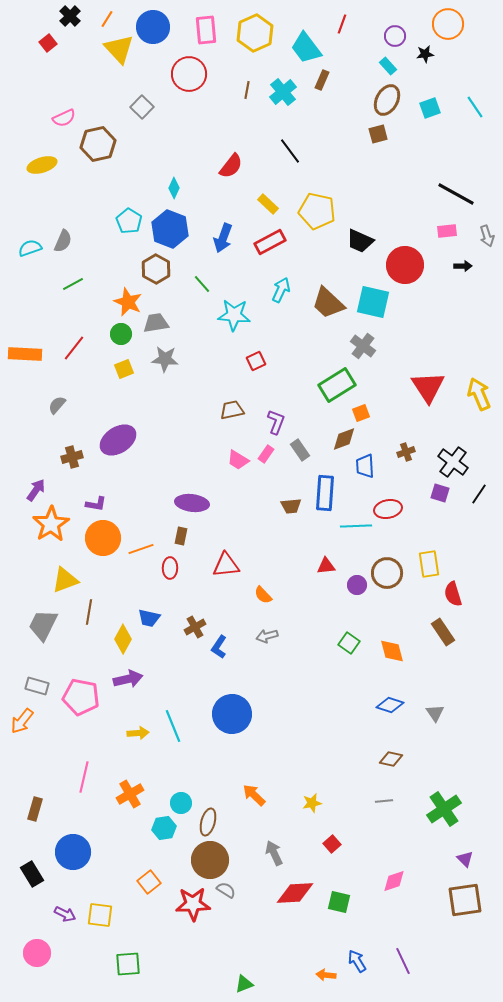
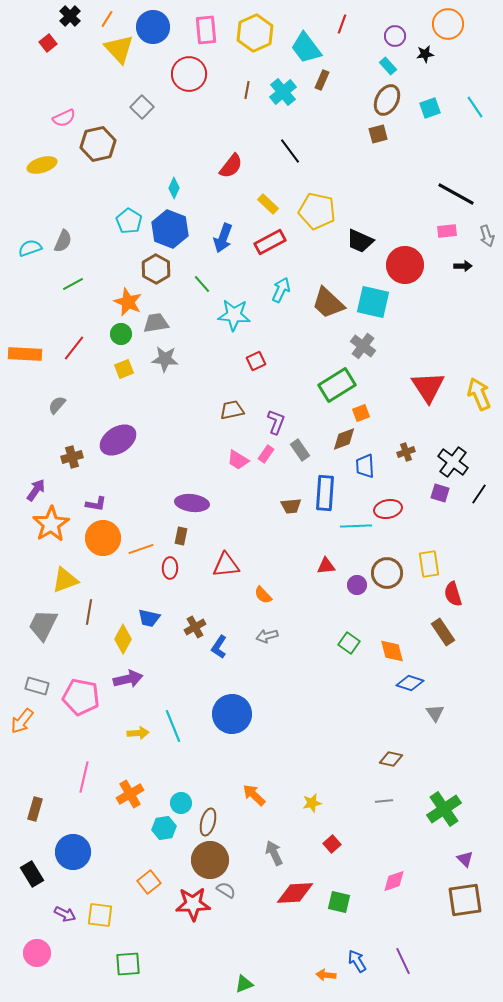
blue diamond at (390, 705): moved 20 px right, 22 px up
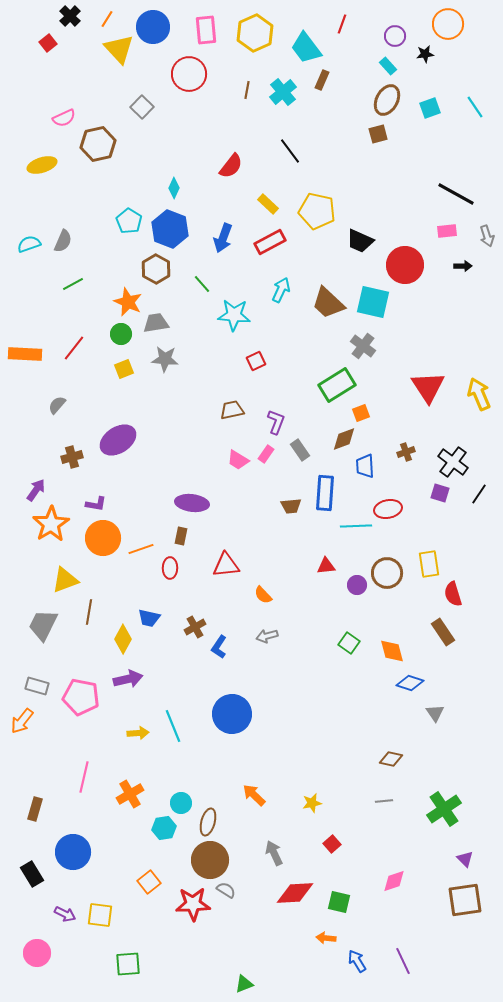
cyan semicircle at (30, 248): moved 1 px left, 4 px up
orange arrow at (326, 975): moved 37 px up
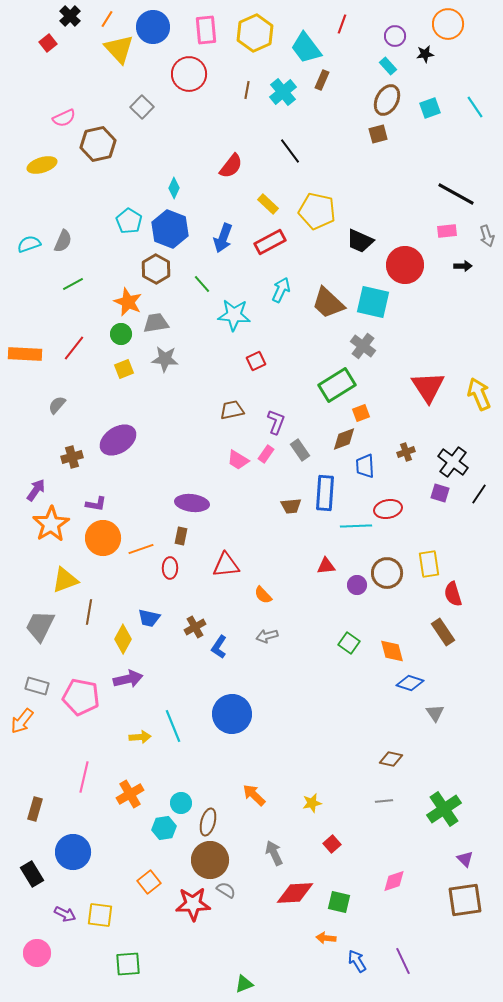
gray trapezoid at (43, 625): moved 3 px left, 1 px down
yellow arrow at (138, 733): moved 2 px right, 4 px down
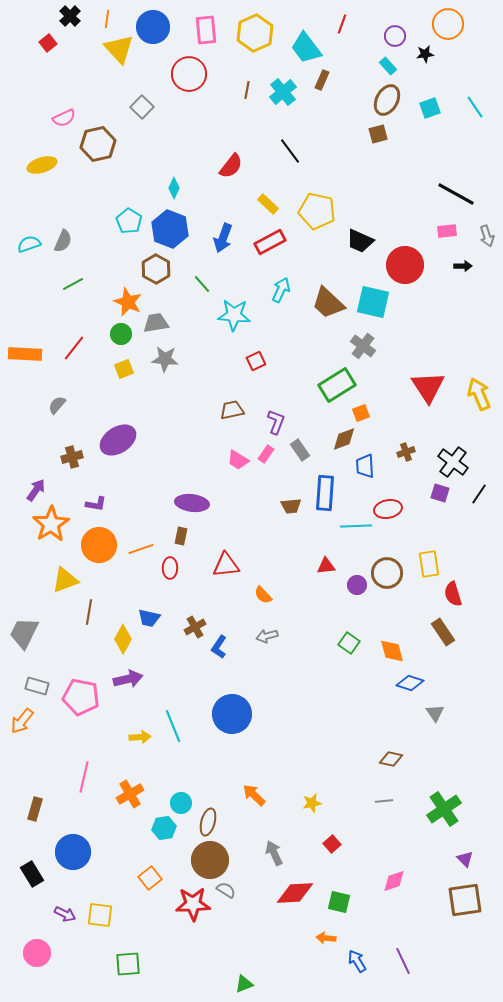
orange line at (107, 19): rotated 24 degrees counterclockwise
orange circle at (103, 538): moved 4 px left, 7 px down
gray trapezoid at (40, 626): moved 16 px left, 7 px down
orange square at (149, 882): moved 1 px right, 4 px up
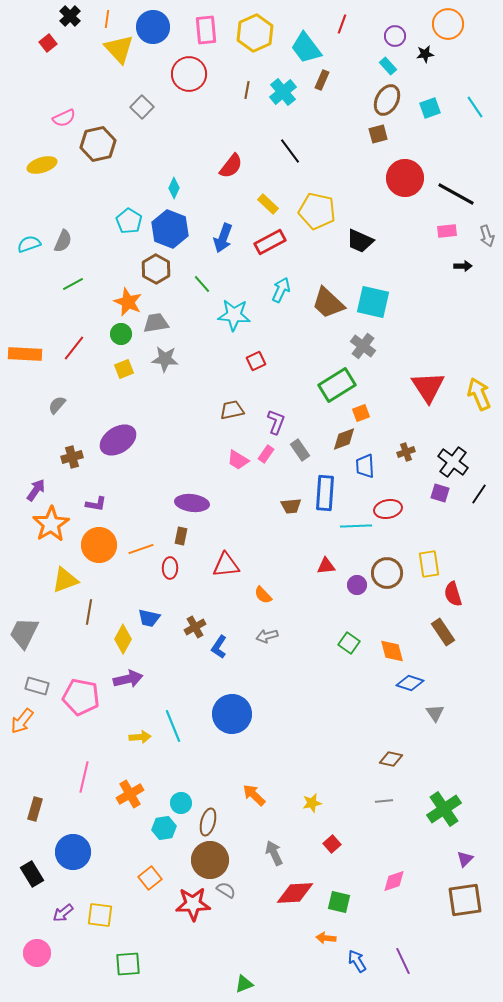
red circle at (405, 265): moved 87 px up
purple triangle at (465, 859): rotated 30 degrees clockwise
purple arrow at (65, 914): moved 2 px left, 1 px up; rotated 115 degrees clockwise
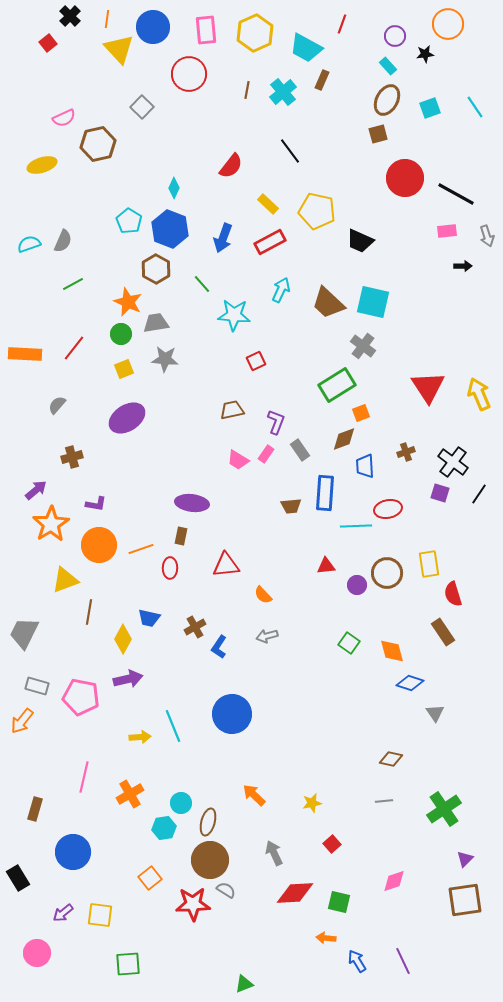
cyan trapezoid at (306, 48): rotated 24 degrees counterclockwise
purple ellipse at (118, 440): moved 9 px right, 22 px up
purple arrow at (36, 490): rotated 15 degrees clockwise
black rectangle at (32, 874): moved 14 px left, 4 px down
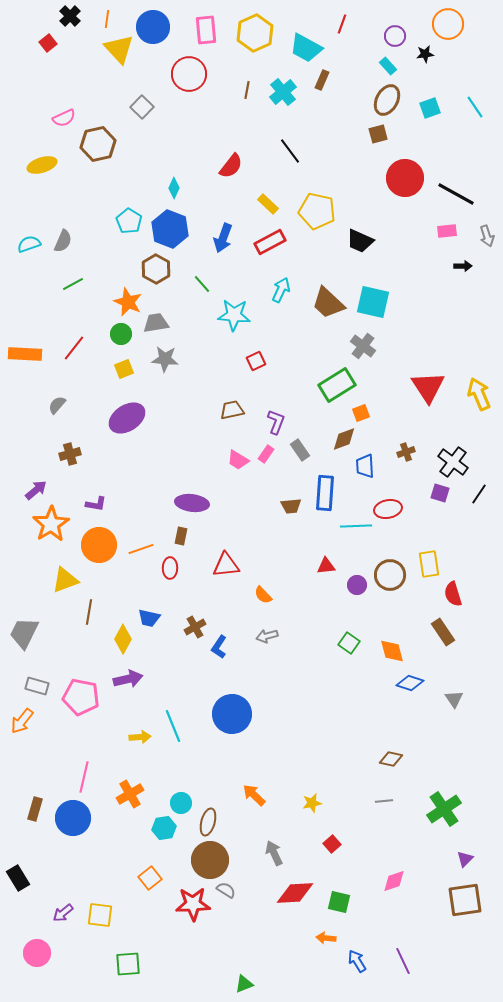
brown cross at (72, 457): moved 2 px left, 3 px up
brown circle at (387, 573): moved 3 px right, 2 px down
gray triangle at (435, 713): moved 19 px right, 14 px up
blue circle at (73, 852): moved 34 px up
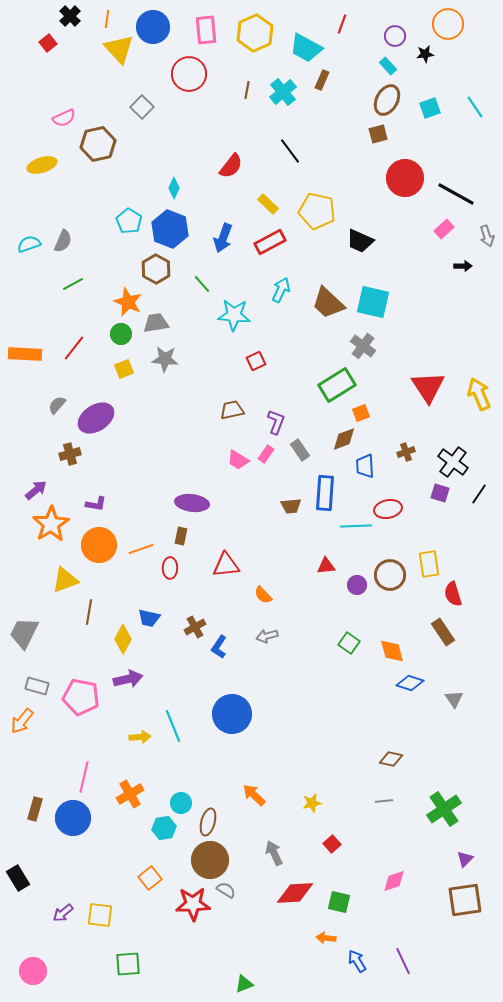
pink rectangle at (447, 231): moved 3 px left, 2 px up; rotated 36 degrees counterclockwise
purple ellipse at (127, 418): moved 31 px left
pink circle at (37, 953): moved 4 px left, 18 px down
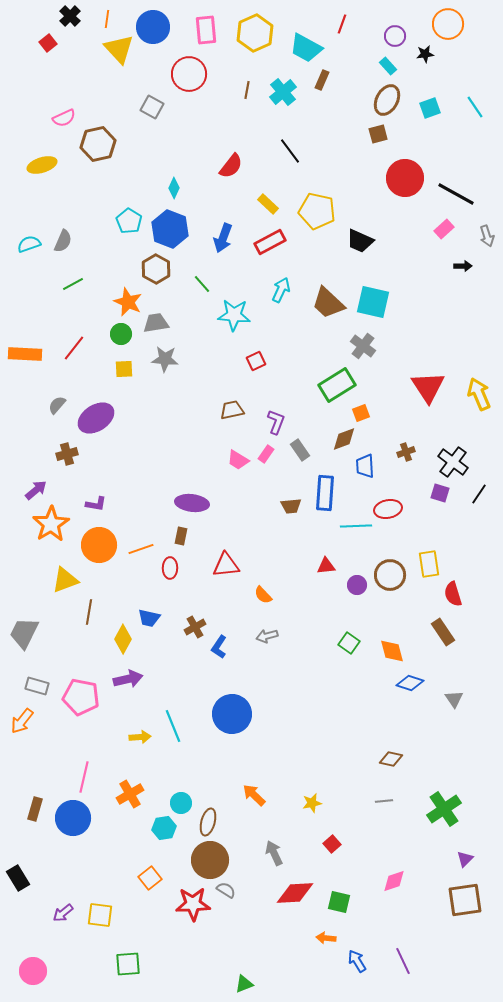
gray square at (142, 107): moved 10 px right; rotated 15 degrees counterclockwise
yellow square at (124, 369): rotated 18 degrees clockwise
brown cross at (70, 454): moved 3 px left
